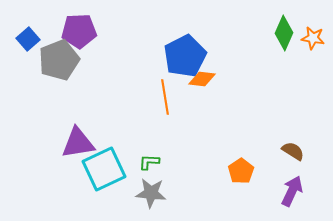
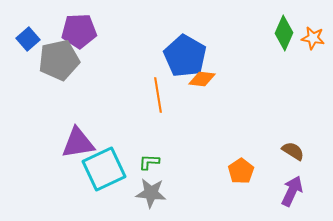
blue pentagon: rotated 15 degrees counterclockwise
gray pentagon: rotated 9 degrees clockwise
orange line: moved 7 px left, 2 px up
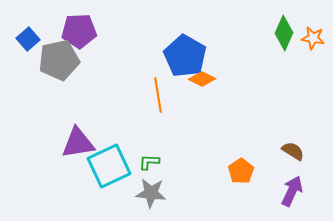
orange diamond: rotated 20 degrees clockwise
cyan square: moved 5 px right, 3 px up
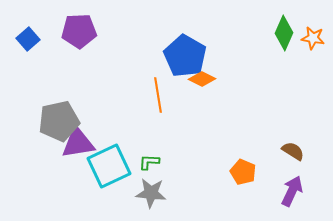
gray pentagon: moved 61 px down
orange pentagon: moved 2 px right, 1 px down; rotated 15 degrees counterclockwise
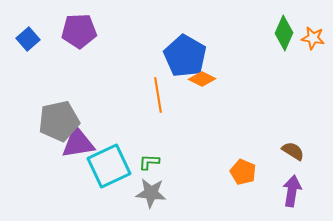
purple arrow: rotated 16 degrees counterclockwise
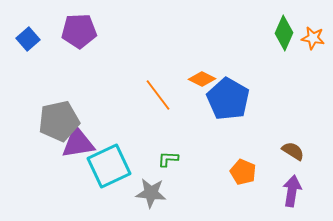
blue pentagon: moved 43 px right, 43 px down
orange line: rotated 28 degrees counterclockwise
green L-shape: moved 19 px right, 3 px up
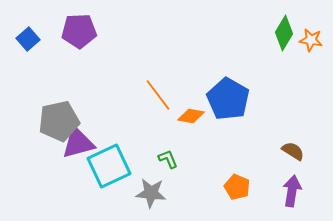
green diamond: rotated 8 degrees clockwise
orange star: moved 2 px left, 2 px down
orange diamond: moved 11 px left, 37 px down; rotated 16 degrees counterclockwise
purple triangle: rotated 6 degrees counterclockwise
green L-shape: rotated 65 degrees clockwise
orange pentagon: moved 6 px left, 15 px down
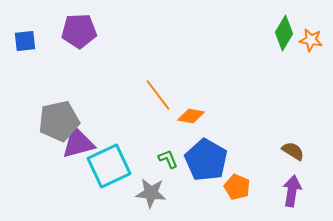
blue square: moved 3 px left, 2 px down; rotated 35 degrees clockwise
blue pentagon: moved 22 px left, 61 px down
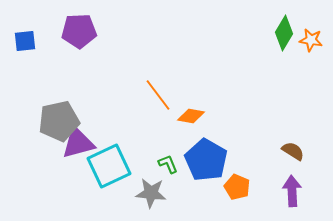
green L-shape: moved 5 px down
purple arrow: rotated 12 degrees counterclockwise
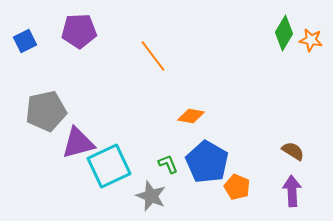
blue square: rotated 20 degrees counterclockwise
orange line: moved 5 px left, 39 px up
gray pentagon: moved 13 px left, 10 px up
blue pentagon: moved 1 px right, 2 px down
gray star: moved 3 px down; rotated 16 degrees clockwise
